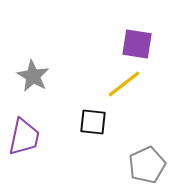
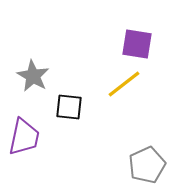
black square: moved 24 px left, 15 px up
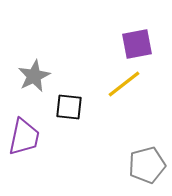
purple square: rotated 20 degrees counterclockwise
gray star: moved 1 px right; rotated 16 degrees clockwise
gray pentagon: rotated 9 degrees clockwise
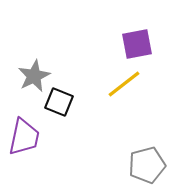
black square: moved 10 px left, 5 px up; rotated 16 degrees clockwise
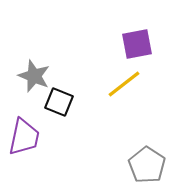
gray star: rotated 24 degrees counterclockwise
gray pentagon: rotated 24 degrees counterclockwise
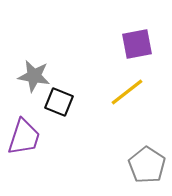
gray star: rotated 12 degrees counterclockwise
yellow line: moved 3 px right, 8 px down
purple trapezoid: rotated 6 degrees clockwise
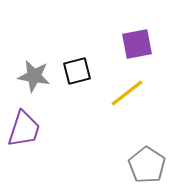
yellow line: moved 1 px down
black square: moved 18 px right, 31 px up; rotated 36 degrees counterclockwise
purple trapezoid: moved 8 px up
